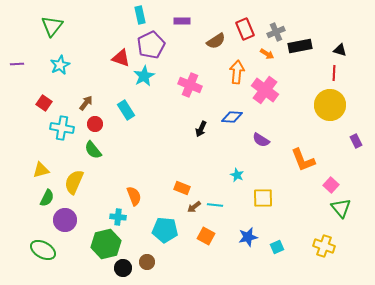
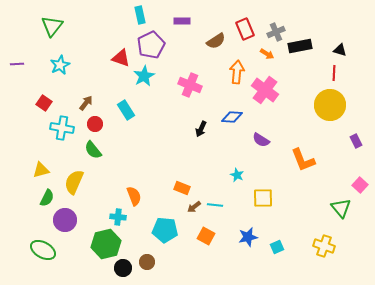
pink square at (331, 185): moved 29 px right
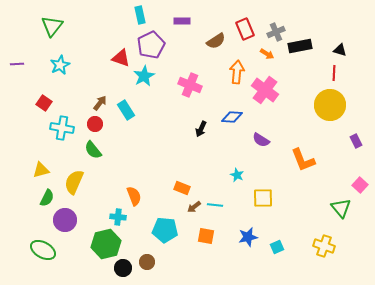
brown arrow at (86, 103): moved 14 px right
orange square at (206, 236): rotated 18 degrees counterclockwise
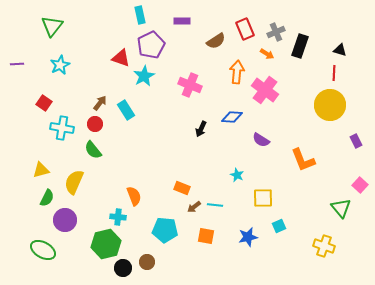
black rectangle at (300, 46): rotated 60 degrees counterclockwise
cyan square at (277, 247): moved 2 px right, 21 px up
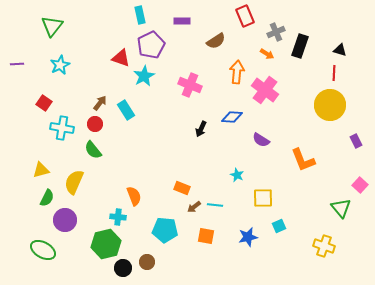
red rectangle at (245, 29): moved 13 px up
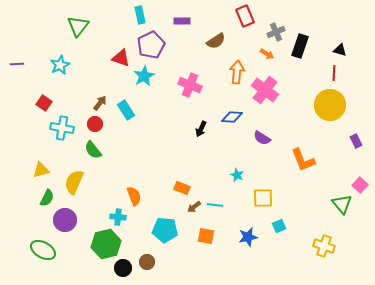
green triangle at (52, 26): moved 26 px right
purple semicircle at (261, 140): moved 1 px right, 2 px up
green triangle at (341, 208): moved 1 px right, 4 px up
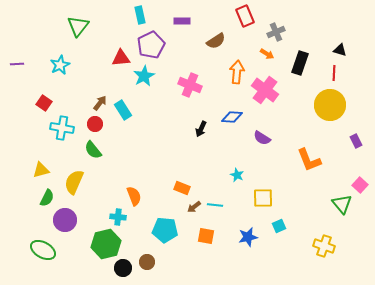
black rectangle at (300, 46): moved 17 px down
red triangle at (121, 58): rotated 24 degrees counterclockwise
cyan rectangle at (126, 110): moved 3 px left
orange L-shape at (303, 160): moved 6 px right
